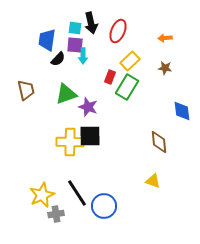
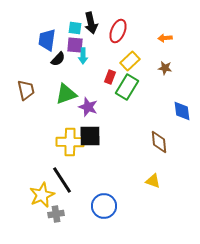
black line: moved 15 px left, 13 px up
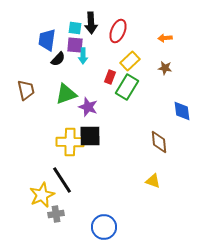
black arrow: rotated 10 degrees clockwise
blue circle: moved 21 px down
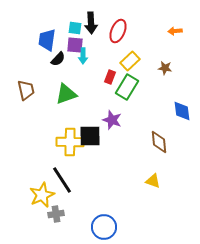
orange arrow: moved 10 px right, 7 px up
purple star: moved 24 px right, 13 px down
